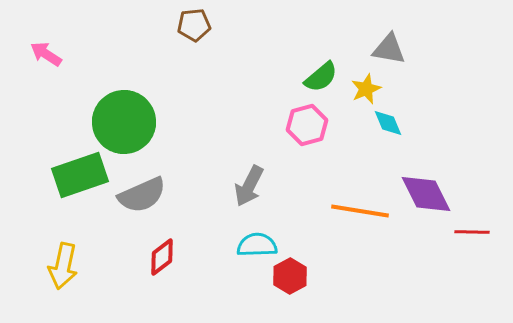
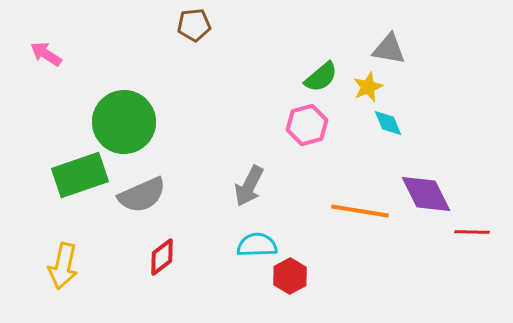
yellow star: moved 2 px right, 2 px up
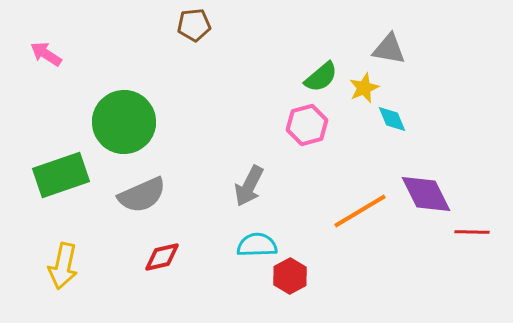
yellow star: moved 4 px left, 1 px down
cyan diamond: moved 4 px right, 4 px up
green rectangle: moved 19 px left
orange line: rotated 40 degrees counterclockwise
red diamond: rotated 24 degrees clockwise
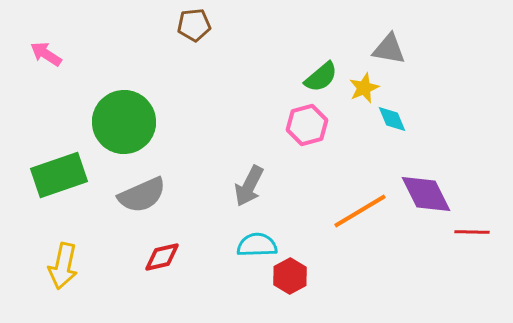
green rectangle: moved 2 px left
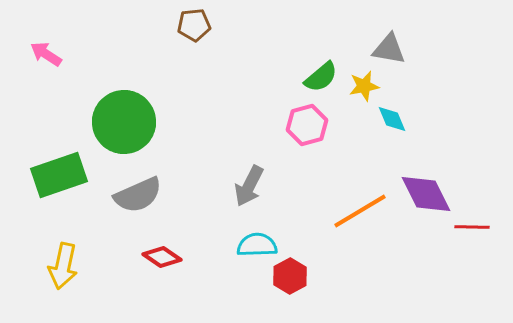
yellow star: moved 2 px up; rotated 12 degrees clockwise
gray semicircle: moved 4 px left
red line: moved 5 px up
red diamond: rotated 48 degrees clockwise
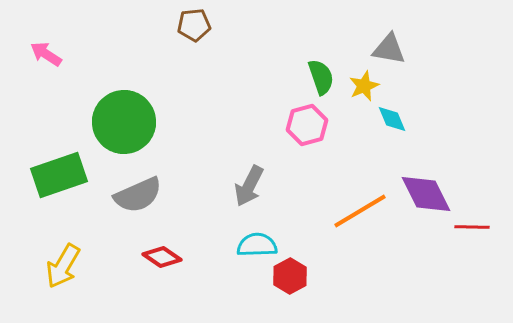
green semicircle: rotated 69 degrees counterclockwise
yellow star: rotated 12 degrees counterclockwise
yellow arrow: rotated 18 degrees clockwise
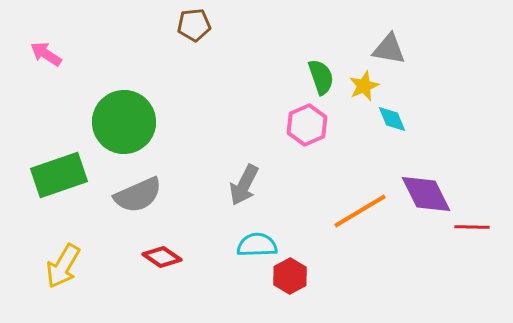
pink hexagon: rotated 9 degrees counterclockwise
gray arrow: moved 5 px left, 1 px up
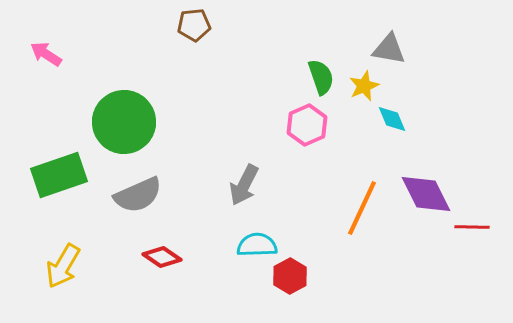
orange line: moved 2 px right, 3 px up; rotated 34 degrees counterclockwise
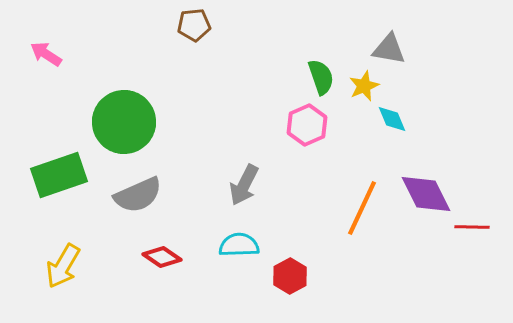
cyan semicircle: moved 18 px left
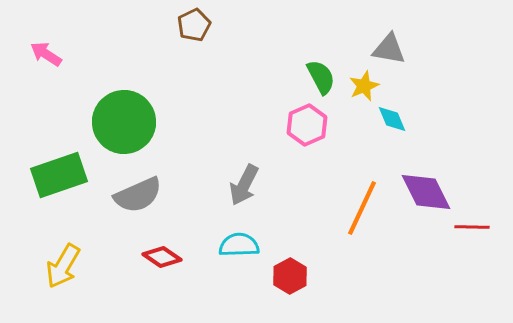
brown pentagon: rotated 20 degrees counterclockwise
green semicircle: rotated 9 degrees counterclockwise
purple diamond: moved 2 px up
